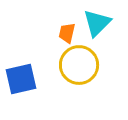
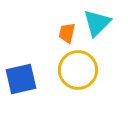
yellow circle: moved 1 px left, 5 px down
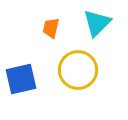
orange trapezoid: moved 16 px left, 5 px up
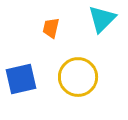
cyan triangle: moved 5 px right, 4 px up
yellow circle: moved 7 px down
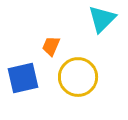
orange trapezoid: moved 18 px down; rotated 10 degrees clockwise
blue square: moved 2 px right, 1 px up
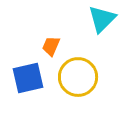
blue square: moved 5 px right
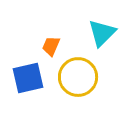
cyan triangle: moved 14 px down
